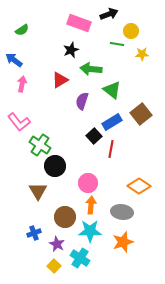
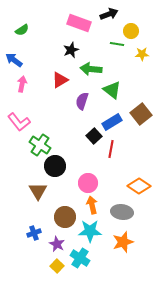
orange arrow: moved 1 px right; rotated 18 degrees counterclockwise
yellow square: moved 3 px right
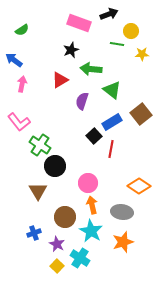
cyan star: moved 1 px right; rotated 30 degrees clockwise
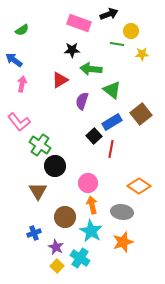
black star: moved 1 px right; rotated 21 degrees clockwise
purple star: moved 1 px left, 3 px down
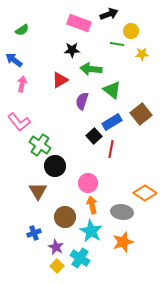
orange diamond: moved 6 px right, 7 px down
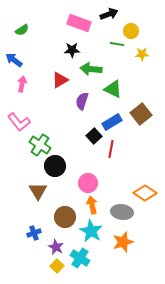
green triangle: moved 1 px right, 1 px up; rotated 12 degrees counterclockwise
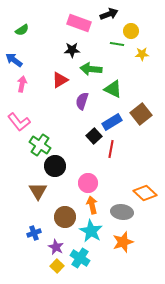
orange diamond: rotated 10 degrees clockwise
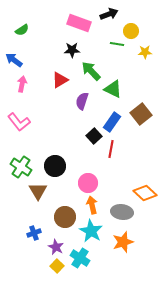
yellow star: moved 3 px right, 2 px up
green arrow: moved 2 px down; rotated 40 degrees clockwise
blue rectangle: rotated 24 degrees counterclockwise
green cross: moved 19 px left, 22 px down
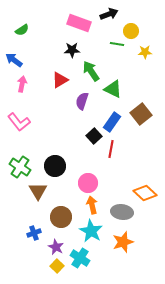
green arrow: rotated 10 degrees clockwise
green cross: moved 1 px left
brown circle: moved 4 px left
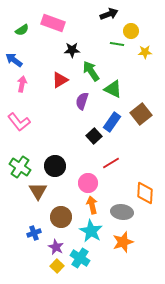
pink rectangle: moved 26 px left
red line: moved 14 px down; rotated 48 degrees clockwise
orange diamond: rotated 50 degrees clockwise
